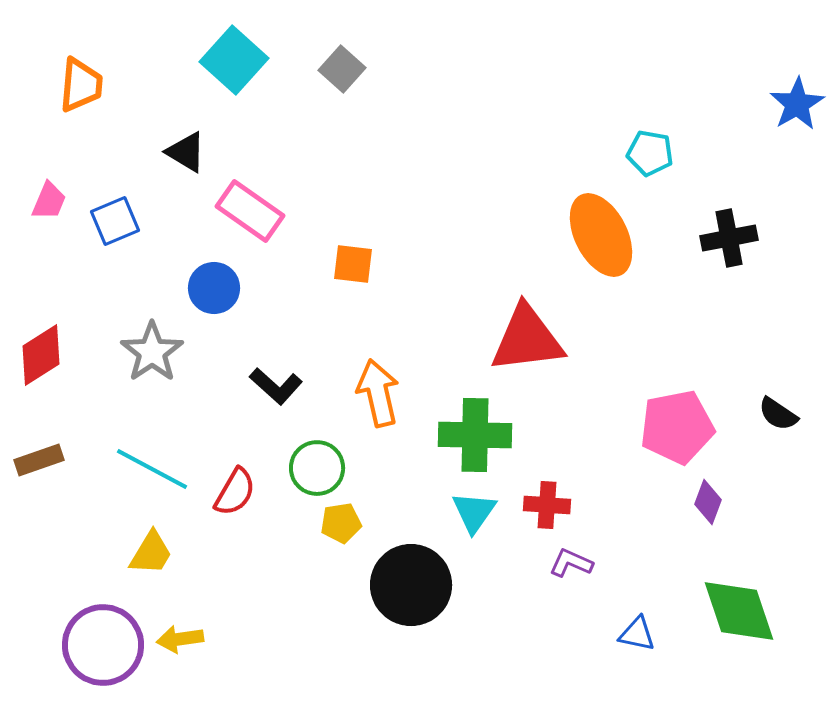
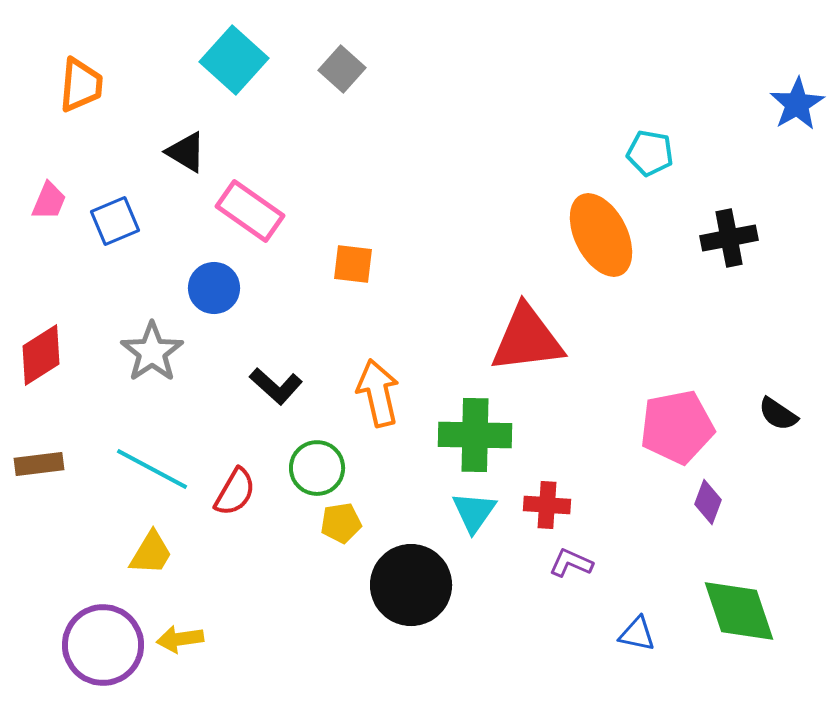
brown rectangle: moved 4 px down; rotated 12 degrees clockwise
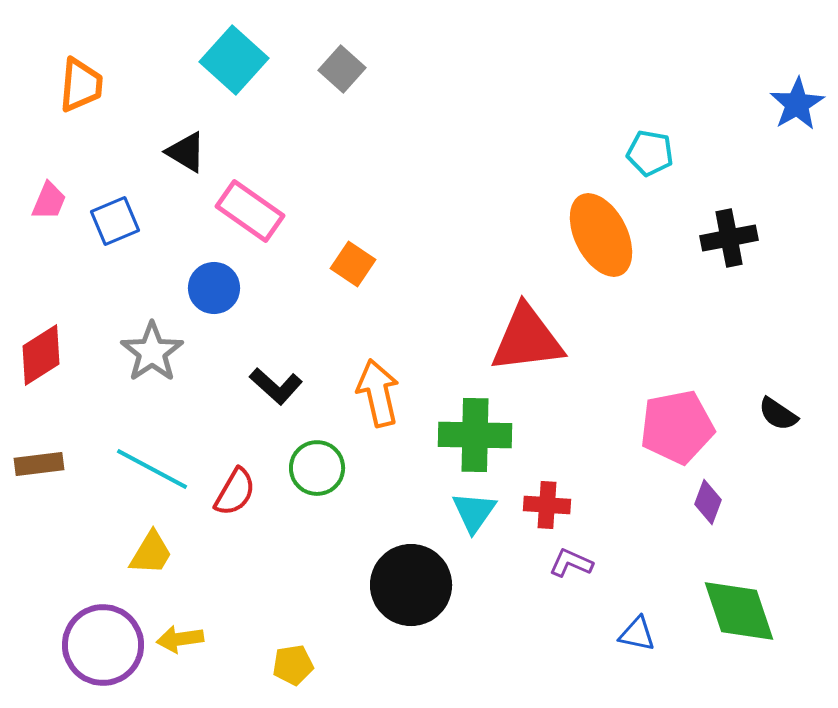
orange square: rotated 27 degrees clockwise
yellow pentagon: moved 48 px left, 142 px down
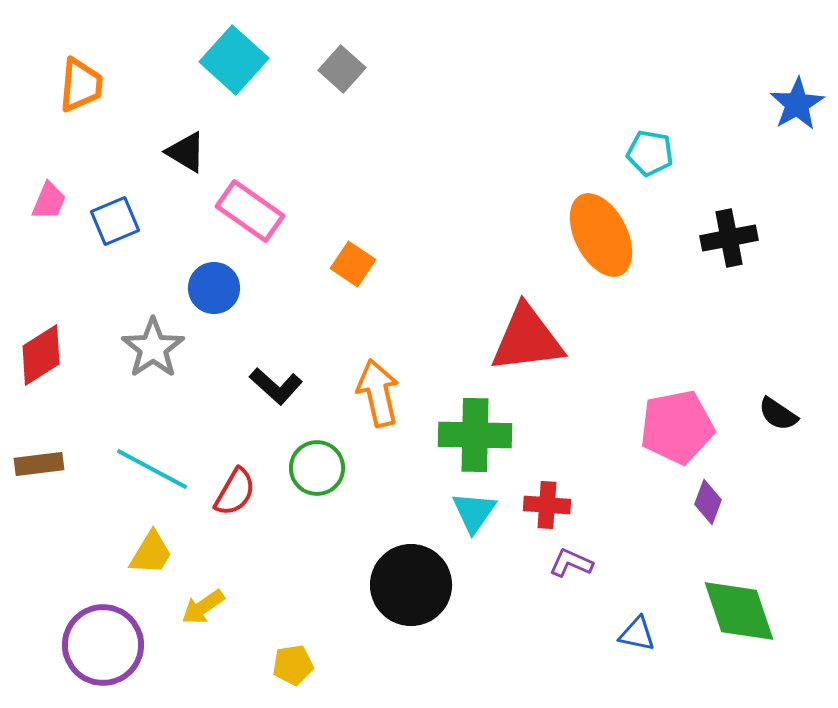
gray star: moved 1 px right, 4 px up
yellow arrow: moved 23 px right, 32 px up; rotated 27 degrees counterclockwise
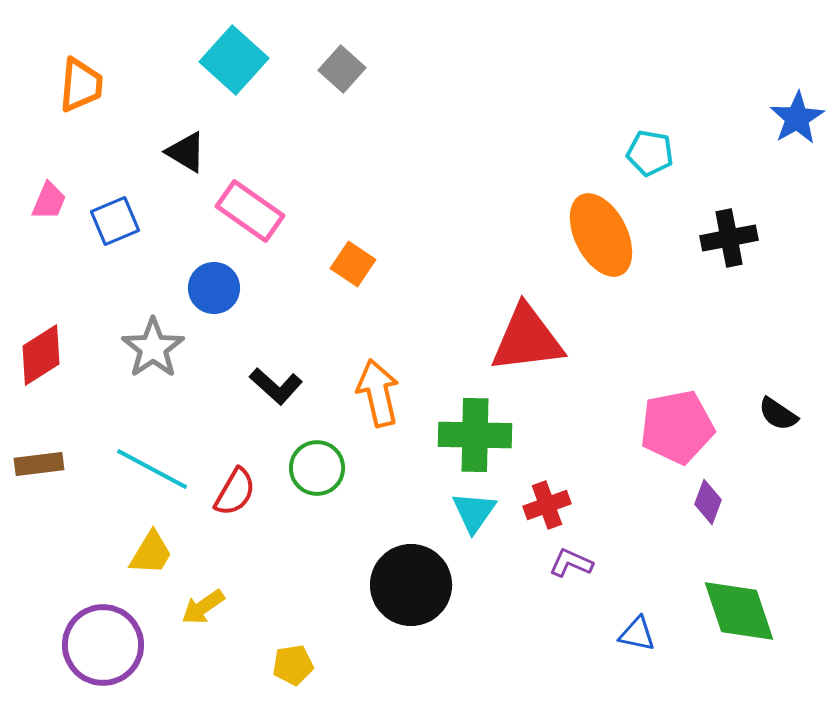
blue star: moved 14 px down
red cross: rotated 24 degrees counterclockwise
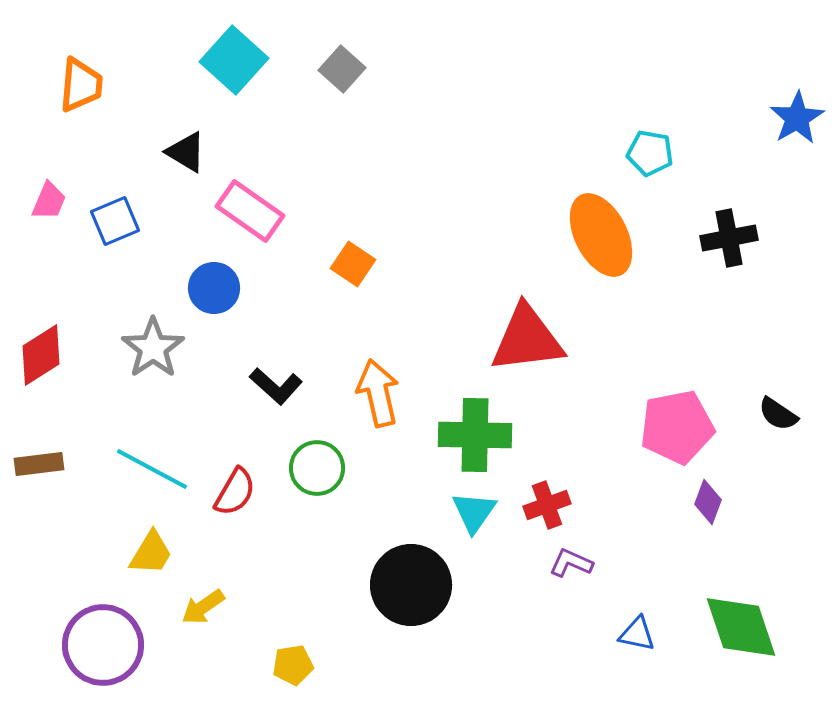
green diamond: moved 2 px right, 16 px down
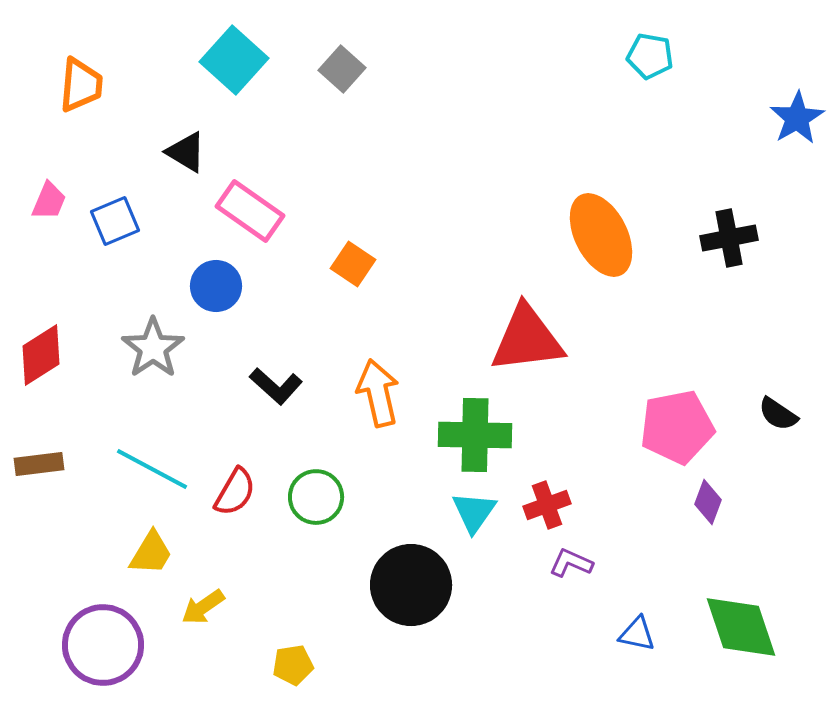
cyan pentagon: moved 97 px up
blue circle: moved 2 px right, 2 px up
green circle: moved 1 px left, 29 px down
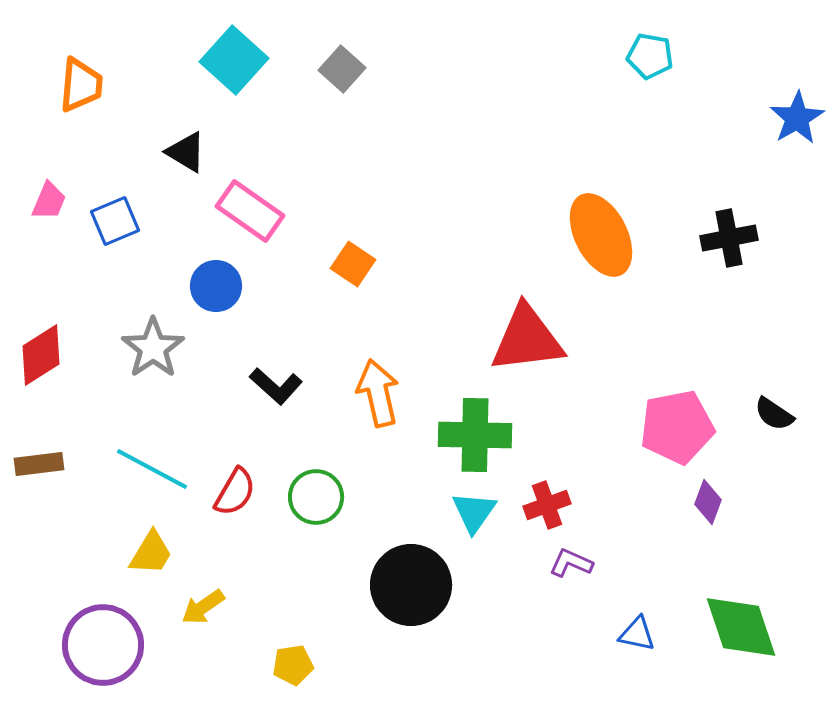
black semicircle: moved 4 px left
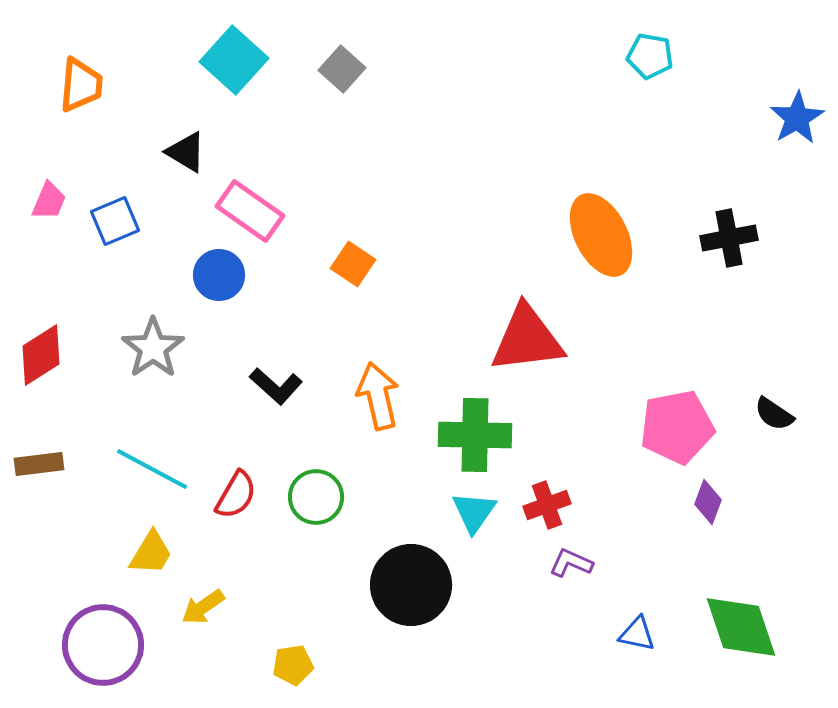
blue circle: moved 3 px right, 11 px up
orange arrow: moved 3 px down
red semicircle: moved 1 px right, 3 px down
